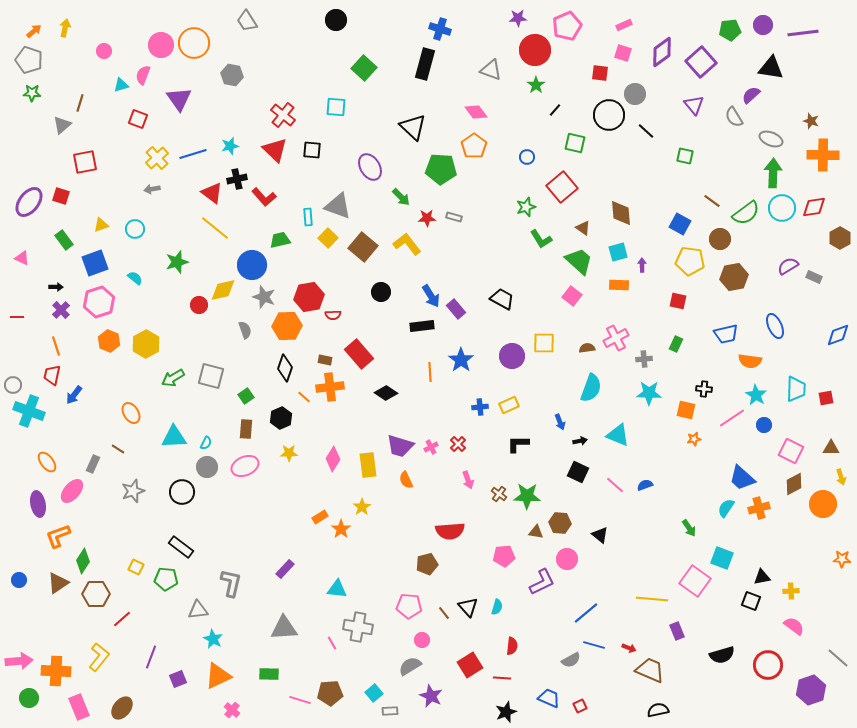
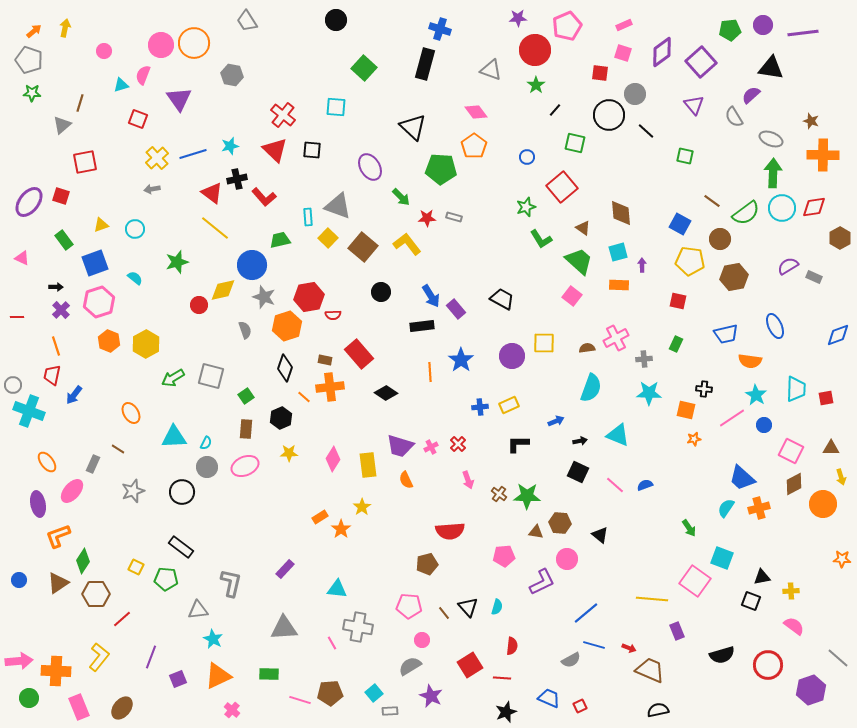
orange hexagon at (287, 326): rotated 16 degrees counterclockwise
blue arrow at (560, 422): moved 4 px left, 1 px up; rotated 91 degrees counterclockwise
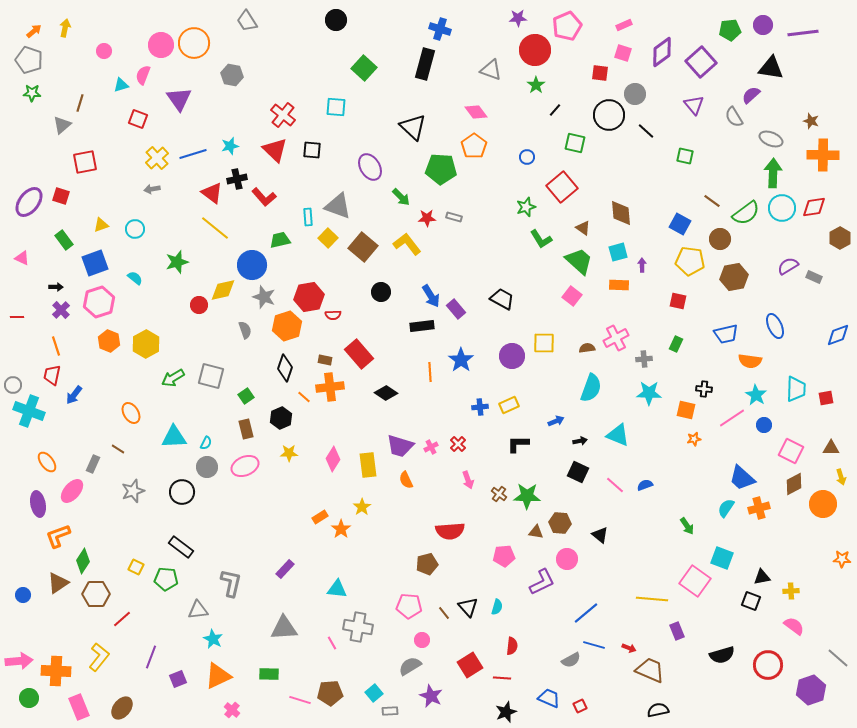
brown rectangle at (246, 429): rotated 18 degrees counterclockwise
green arrow at (689, 528): moved 2 px left, 2 px up
blue circle at (19, 580): moved 4 px right, 15 px down
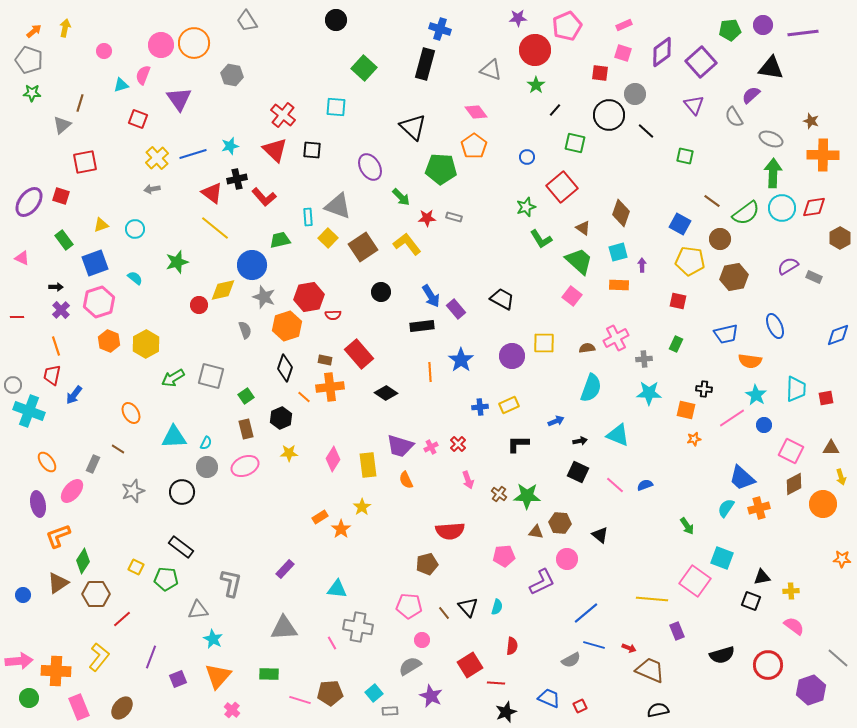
brown diamond at (621, 213): rotated 24 degrees clockwise
brown square at (363, 247): rotated 16 degrees clockwise
orange triangle at (218, 676): rotated 24 degrees counterclockwise
red line at (502, 678): moved 6 px left, 5 px down
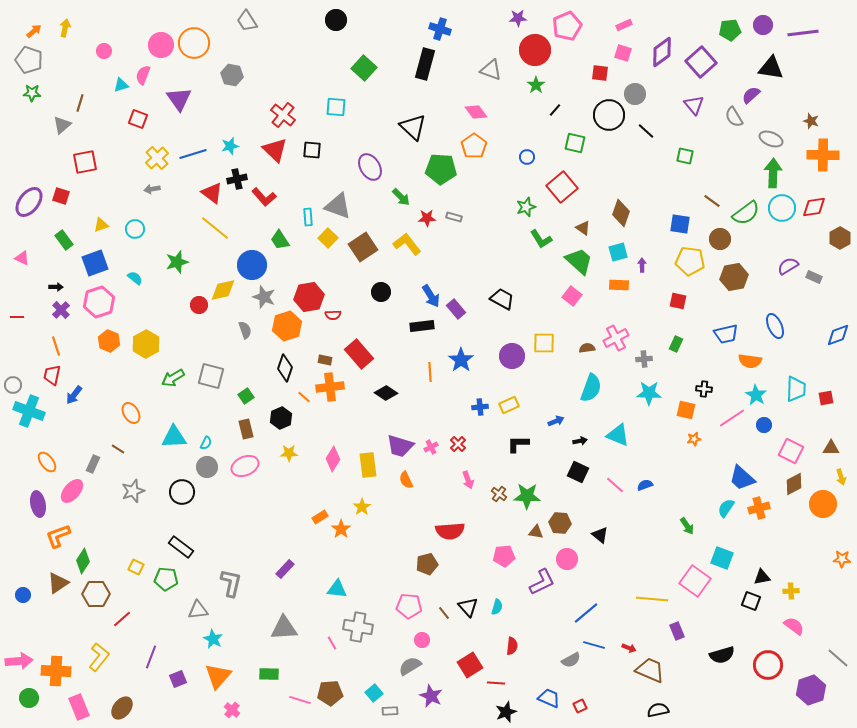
blue square at (680, 224): rotated 20 degrees counterclockwise
green trapezoid at (280, 240): rotated 110 degrees counterclockwise
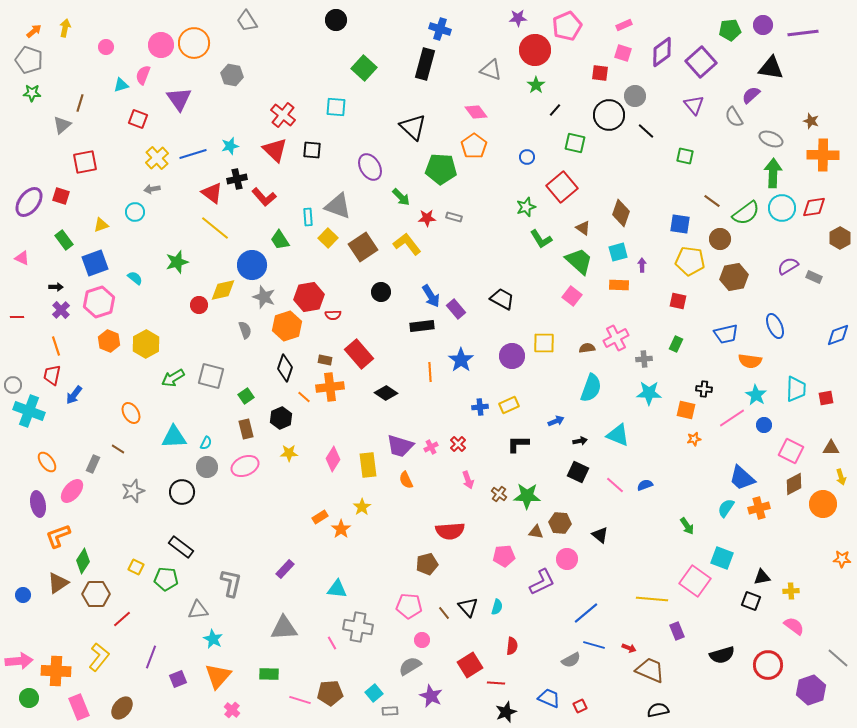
pink circle at (104, 51): moved 2 px right, 4 px up
gray circle at (635, 94): moved 2 px down
cyan circle at (135, 229): moved 17 px up
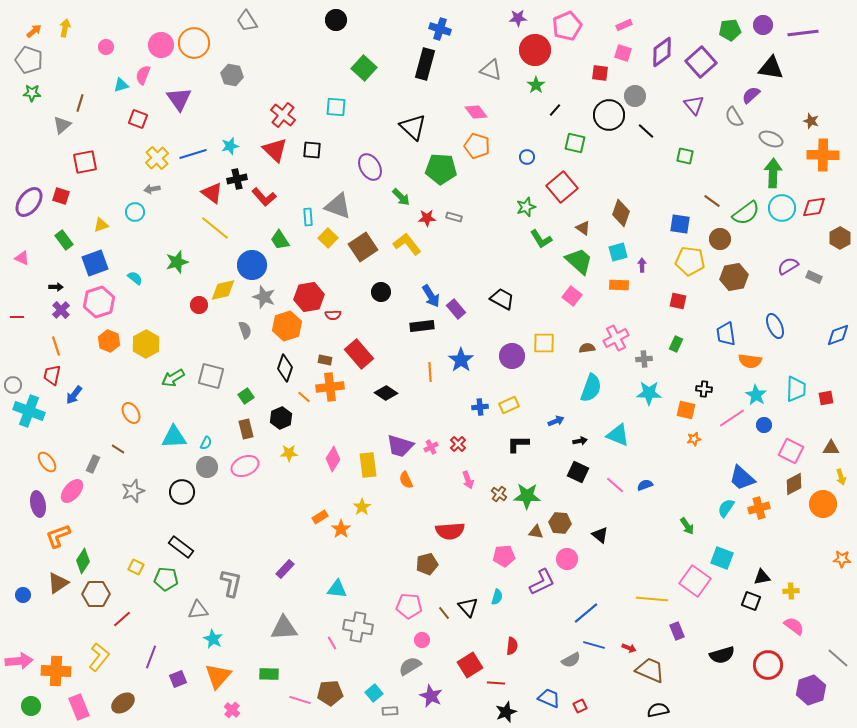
orange pentagon at (474, 146): moved 3 px right; rotated 20 degrees counterclockwise
blue trapezoid at (726, 334): rotated 95 degrees clockwise
cyan semicircle at (497, 607): moved 10 px up
green circle at (29, 698): moved 2 px right, 8 px down
brown ellipse at (122, 708): moved 1 px right, 5 px up; rotated 15 degrees clockwise
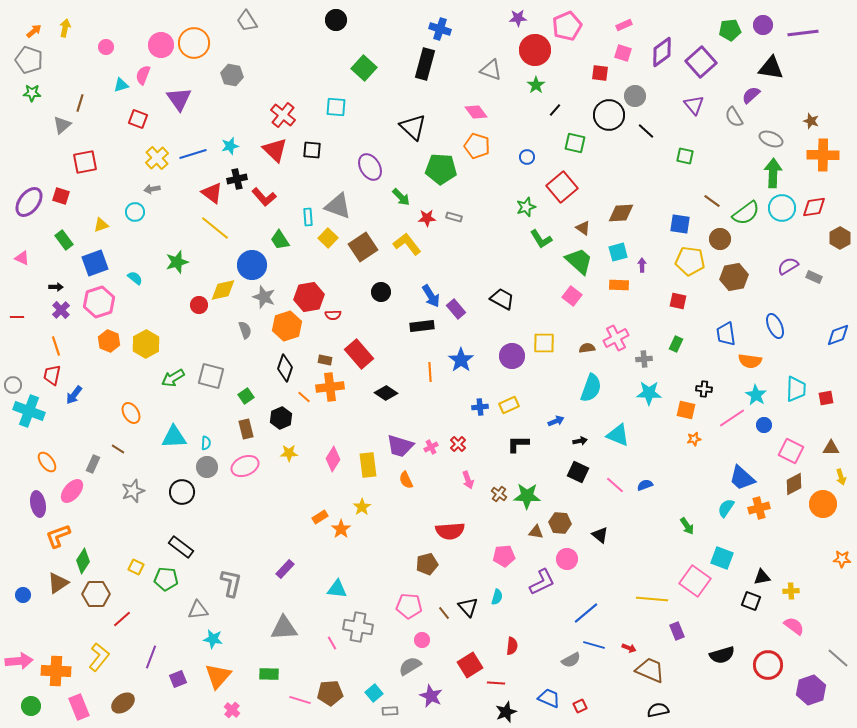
brown diamond at (621, 213): rotated 68 degrees clockwise
cyan semicircle at (206, 443): rotated 24 degrees counterclockwise
cyan star at (213, 639): rotated 18 degrees counterclockwise
